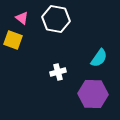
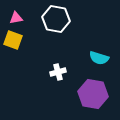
pink triangle: moved 6 px left; rotated 48 degrees counterclockwise
cyan semicircle: rotated 72 degrees clockwise
purple hexagon: rotated 8 degrees clockwise
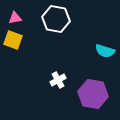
pink triangle: moved 1 px left
cyan semicircle: moved 6 px right, 7 px up
white cross: moved 8 px down; rotated 14 degrees counterclockwise
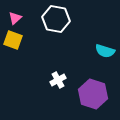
pink triangle: rotated 32 degrees counterclockwise
purple hexagon: rotated 8 degrees clockwise
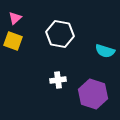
white hexagon: moved 4 px right, 15 px down
yellow square: moved 1 px down
white cross: rotated 21 degrees clockwise
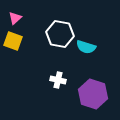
cyan semicircle: moved 19 px left, 4 px up
white cross: rotated 21 degrees clockwise
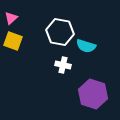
pink triangle: moved 4 px left
white hexagon: moved 2 px up
cyan semicircle: moved 1 px up
white cross: moved 5 px right, 15 px up
